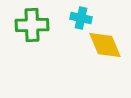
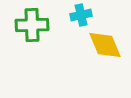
cyan cross: moved 3 px up; rotated 25 degrees counterclockwise
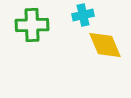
cyan cross: moved 2 px right
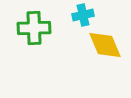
green cross: moved 2 px right, 3 px down
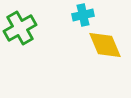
green cross: moved 14 px left; rotated 28 degrees counterclockwise
